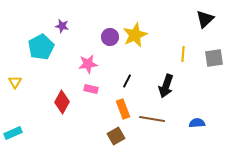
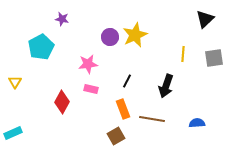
purple star: moved 7 px up
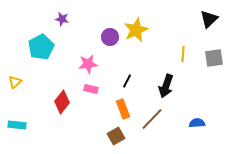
black triangle: moved 4 px right
yellow star: moved 1 px right, 5 px up
yellow triangle: rotated 16 degrees clockwise
red diamond: rotated 10 degrees clockwise
brown line: rotated 55 degrees counterclockwise
cyan rectangle: moved 4 px right, 8 px up; rotated 30 degrees clockwise
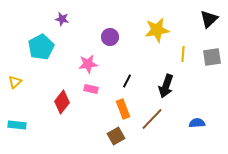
yellow star: moved 21 px right; rotated 15 degrees clockwise
gray square: moved 2 px left, 1 px up
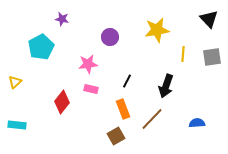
black triangle: rotated 30 degrees counterclockwise
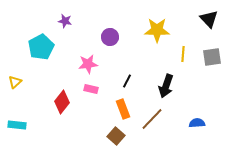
purple star: moved 3 px right, 2 px down
yellow star: rotated 10 degrees clockwise
brown square: rotated 18 degrees counterclockwise
